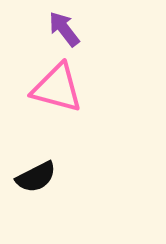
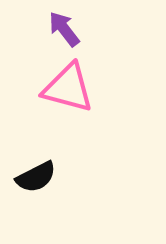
pink triangle: moved 11 px right
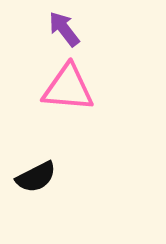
pink triangle: rotated 10 degrees counterclockwise
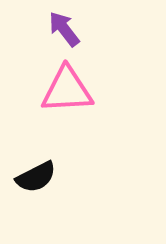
pink triangle: moved 1 px left, 2 px down; rotated 8 degrees counterclockwise
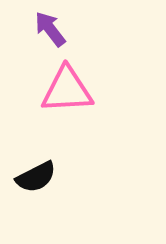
purple arrow: moved 14 px left
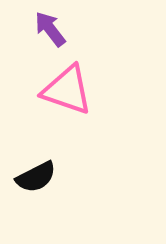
pink triangle: rotated 22 degrees clockwise
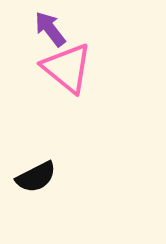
pink triangle: moved 22 px up; rotated 20 degrees clockwise
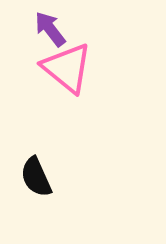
black semicircle: rotated 93 degrees clockwise
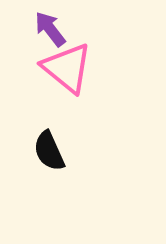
black semicircle: moved 13 px right, 26 px up
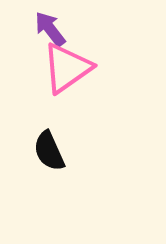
pink triangle: rotated 46 degrees clockwise
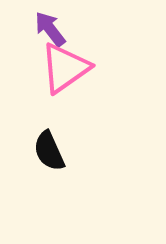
pink triangle: moved 2 px left
